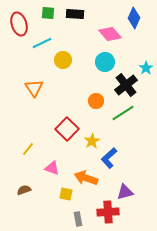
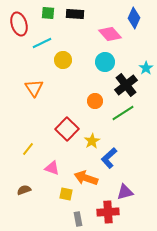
orange circle: moved 1 px left
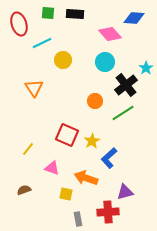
blue diamond: rotated 70 degrees clockwise
red square: moved 6 px down; rotated 20 degrees counterclockwise
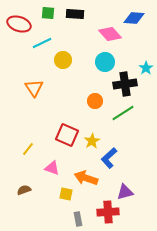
red ellipse: rotated 55 degrees counterclockwise
black cross: moved 1 px left, 1 px up; rotated 30 degrees clockwise
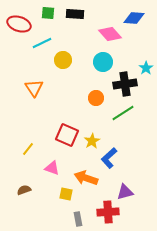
cyan circle: moved 2 px left
orange circle: moved 1 px right, 3 px up
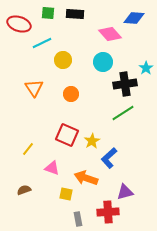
orange circle: moved 25 px left, 4 px up
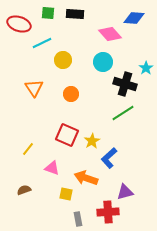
black cross: rotated 25 degrees clockwise
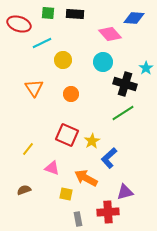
orange arrow: rotated 10 degrees clockwise
